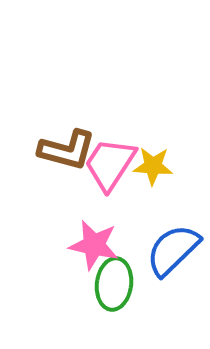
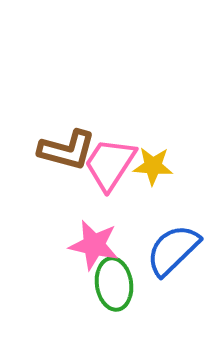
green ellipse: rotated 15 degrees counterclockwise
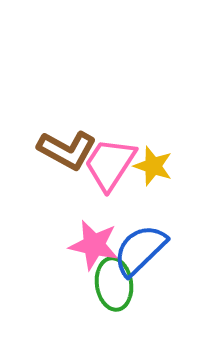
brown L-shape: rotated 14 degrees clockwise
yellow star: rotated 15 degrees clockwise
blue semicircle: moved 33 px left
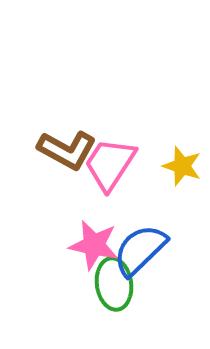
yellow star: moved 29 px right
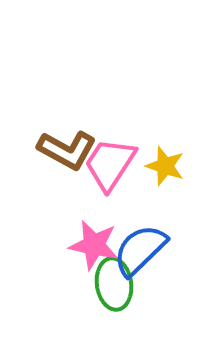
yellow star: moved 17 px left
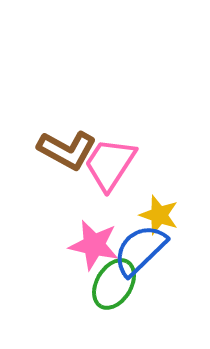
yellow star: moved 6 px left, 49 px down
green ellipse: rotated 39 degrees clockwise
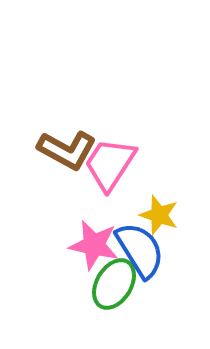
blue semicircle: rotated 102 degrees clockwise
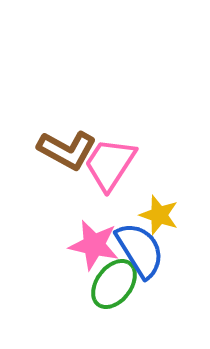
green ellipse: rotated 6 degrees clockwise
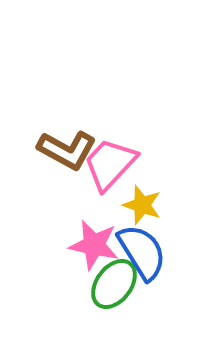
pink trapezoid: rotated 10 degrees clockwise
yellow star: moved 17 px left, 10 px up
blue semicircle: moved 2 px right, 2 px down
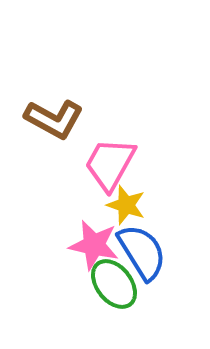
brown L-shape: moved 13 px left, 31 px up
pink trapezoid: rotated 14 degrees counterclockwise
yellow star: moved 16 px left
green ellipse: rotated 75 degrees counterclockwise
